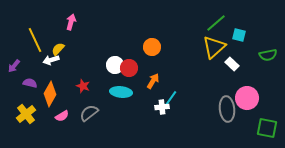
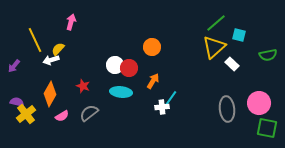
purple semicircle: moved 13 px left, 19 px down
pink circle: moved 12 px right, 5 px down
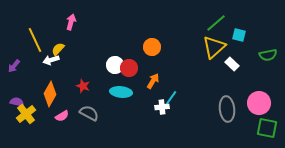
gray semicircle: rotated 66 degrees clockwise
